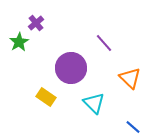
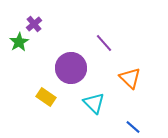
purple cross: moved 2 px left, 1 px down
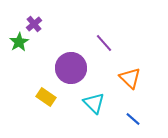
blue line: moved 8 px up
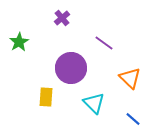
purple cross: moved 28 px right, 6 px up
purple line: rotated 12 degrees counterclockwise
yellow rectangle: rotated 60 degrees clockwise
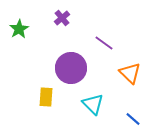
green star: moved 13 px up
orange triangle: moved 5 px up
cyan triangle: moved 1 px left, 1 px down
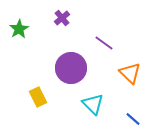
yellow rectangle: moved 8 px left; rotated 30 degrees counterclockwise
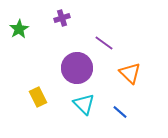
purple cross: rotated 21 degrees clockwise
purple circle: moved 6 px right
cyan triangle: moved 9 px left
blue line: moved 13 px left, 7 px up
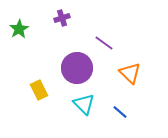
yellow rectangle: moved 1 px right, 7 px up
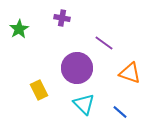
purple cross: rotated 28 degrees clockwise
orange triangle: rotated 25 degrees counterclockwise
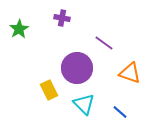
yellow rectangle: moved 10 px right
